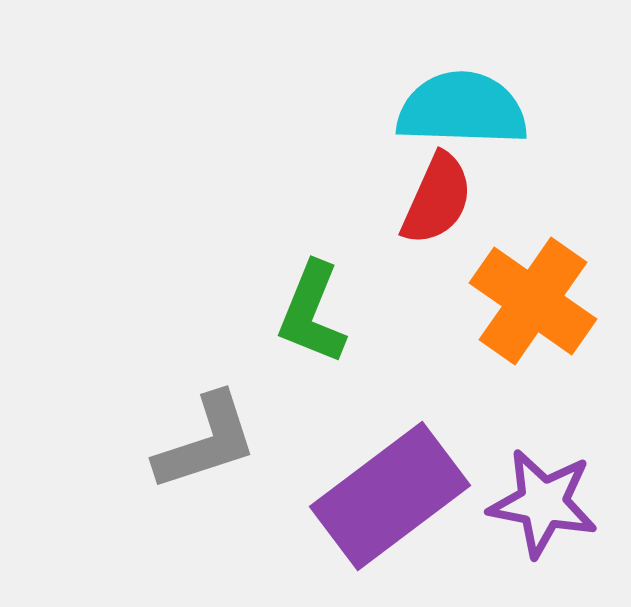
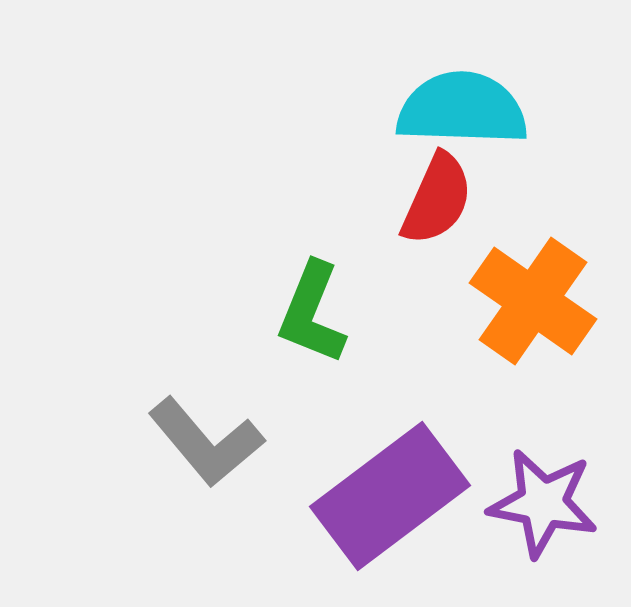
gray L-shape: rotated 68 degrees clockwise
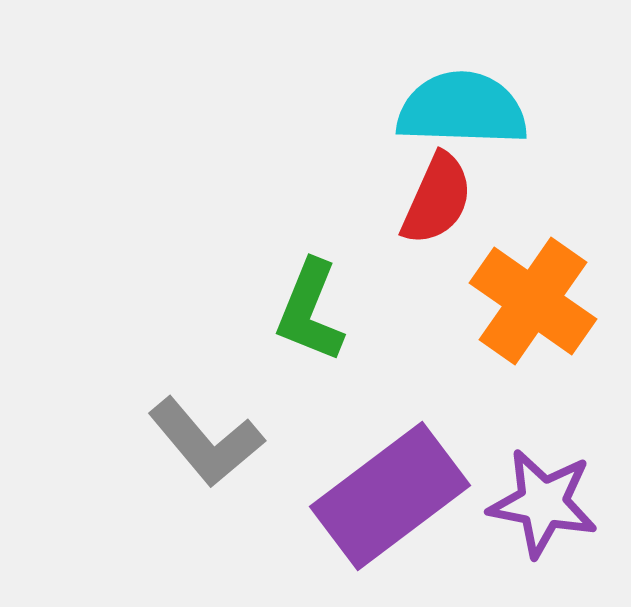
green L-shape: moved 2 px left, 2 px up
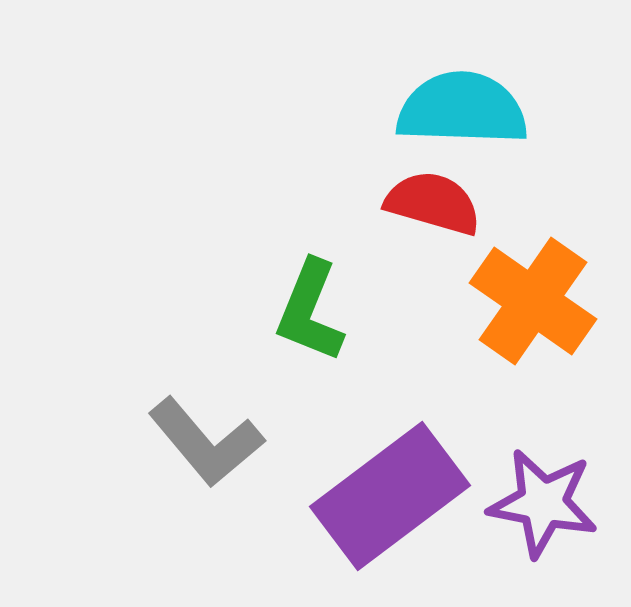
red semicircle: moved 4 px left, 4 px down; rotated 98 degrees counterclockwise
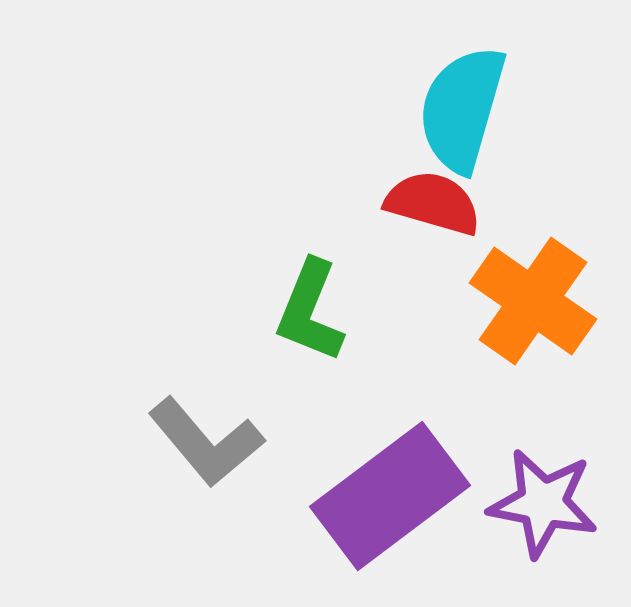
cyan semicircle: rotated 76 degrees counterclockwise
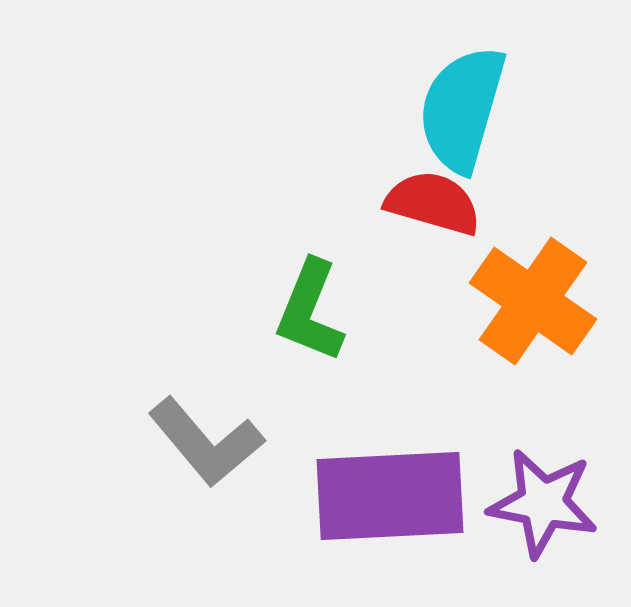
purple rectangle: rotated 34 degrees clockwise
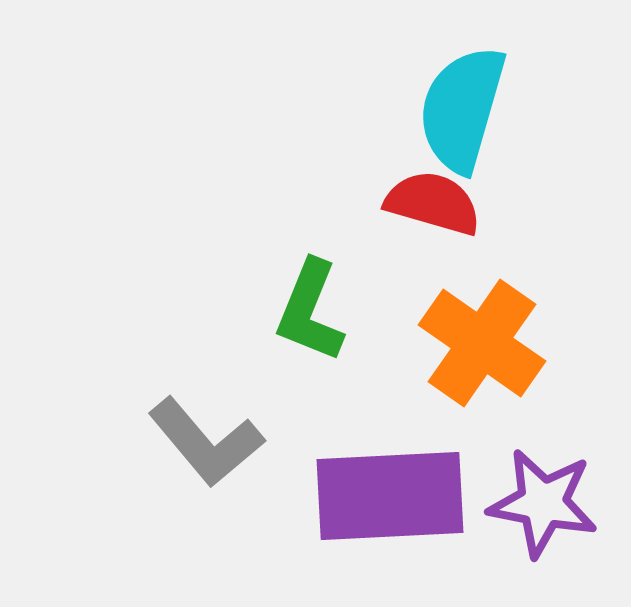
orange cross: moved 51 px left, 42 px down
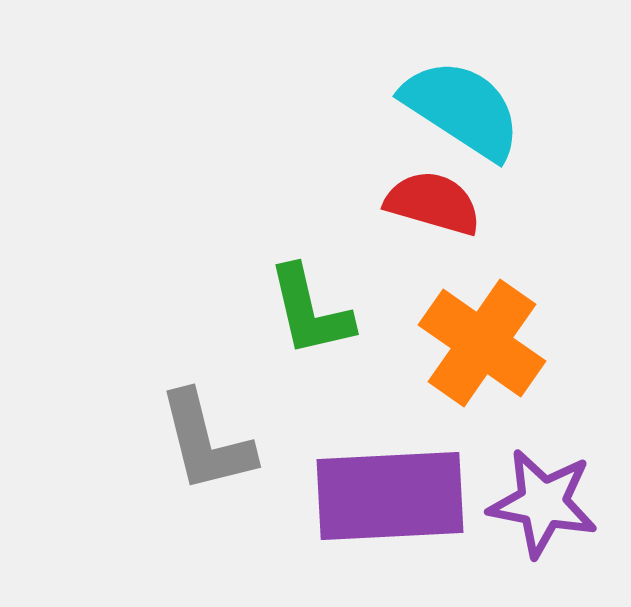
cyan semicircle: rotated 107 degrees clockwise
green L-shape: rotated 35 degrees counterclockwise
gray L-shape: rotated 26 degrees clockwise
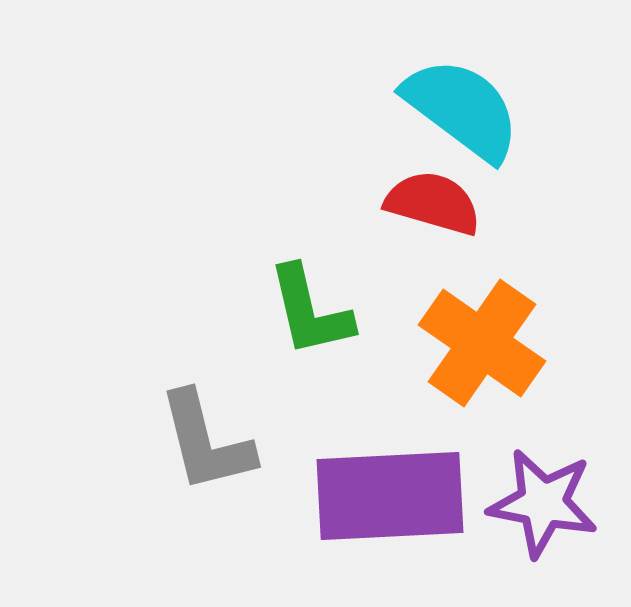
cyan semicircle: rotated 4 degrees clockwise
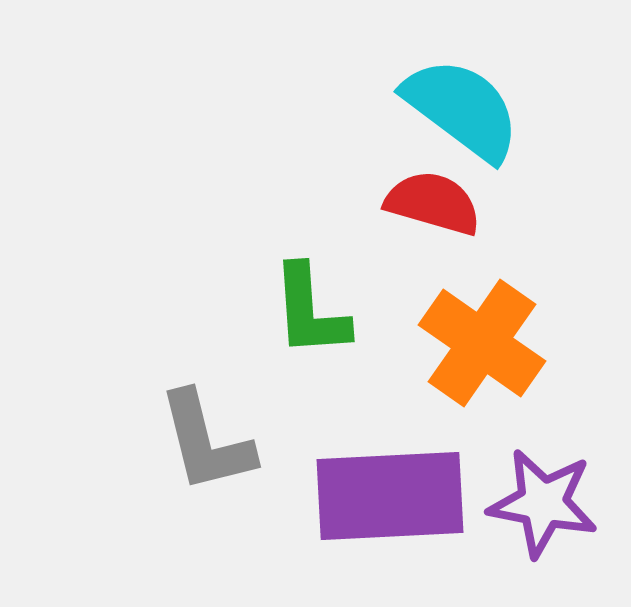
green L-shape: rotated 9 degrees clockwise
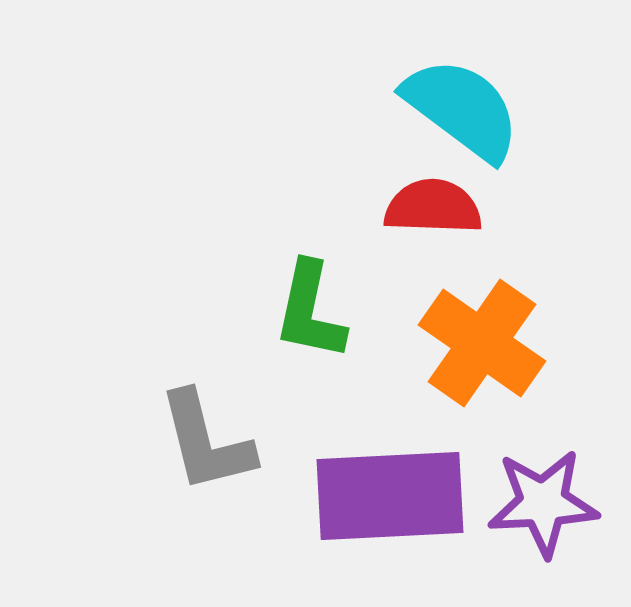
red semicircle: moved 4 px down; rotated 14 degrees counterclockwise
green L-shape: rotated 16 degrees clockwise
purple star: rotated 14 degrees counterclockwise
